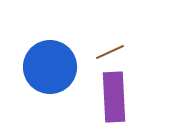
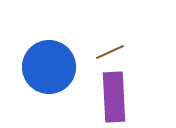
blue circle: moved 1 px left
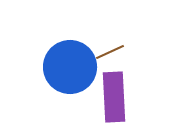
blue circle: moved 21 px right
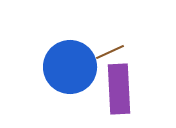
purple rectangle: moved 5 px right, 8 px up
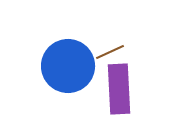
blue circle: moved 2 px left, 1 px up
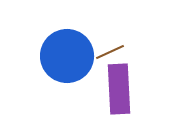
blue circle: moved 1 px left, 10 px up
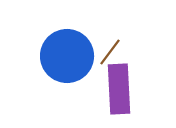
brown line: rotated 28 degrees counterclockwise
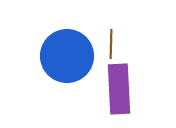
brown line: moved 1 px right, 8 px up; rotated 36 degrees counterclockwise
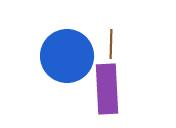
purple rectangle: moved 12 px left
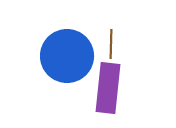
purple rectangle: moved 1 px right, 1 px up; rotated 9 degrees clockwise
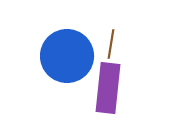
brown line: rotated 8 degrees clockwise
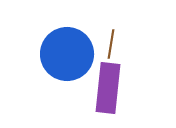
blue circle: moved 2 px up
